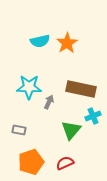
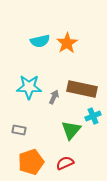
brown rectangle: moved 1 px right
gray arrow: moved 5 px right, 5 px up
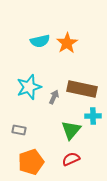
cyan star: rotated 20 degrees counterclockwise
cyan cross: rotated 21 degrees clockwise
red semicircle: moved 6 px right, 4 px up
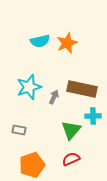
orange star: rotated 10 degrees clockwise
orange pentagon: moved 1 px right, 3 px down
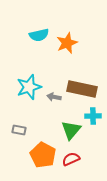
cyan semicircle: moved 1 px left, 6 px up
gray arrow: rotated 104 degrees counterclockwise
orange pentagon: moved 11 px right, 10 px up; rotated 25 degrees counterclockwise
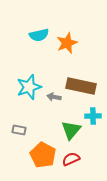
brown rectangle: moved 1 px left, 3 px up
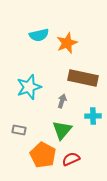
brown rectangle: moved 2 px right, 8 px up
gray arrow: moved 8 px right, 4 px down; rotated 96 degrees clockwise
green triangle: moved 9 px left
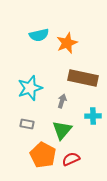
cyan star: moved 1 px right, 1 px down
gray rectangle: moved 8 px right, 6 px up
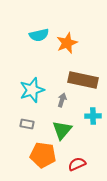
brown rectangle: moved 2 px down
cyan star: moved 2 px right, 2 px down
gray arrow: moved 1 px up
orange pentagon: rotated 20 degrees counterclockwise
red semicircle: moved 6 px right, 5 px down
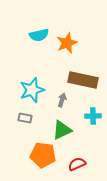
gray rectangle: moved 2 px left, 6 px up
green triangle: rotated 25 degrees clockwise
